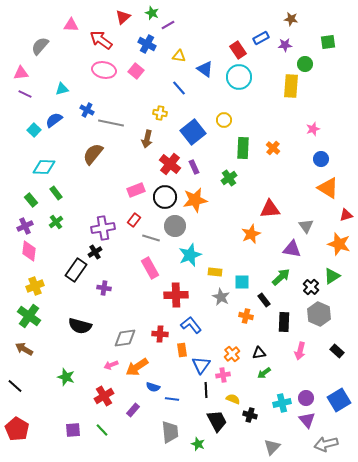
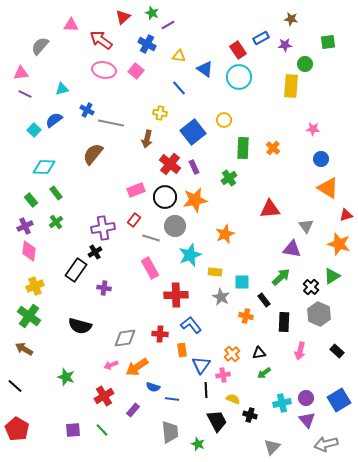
pink star at (313, 129): rotated 24 degrees clockwise
orange star at (251, 234): moved 26 px left
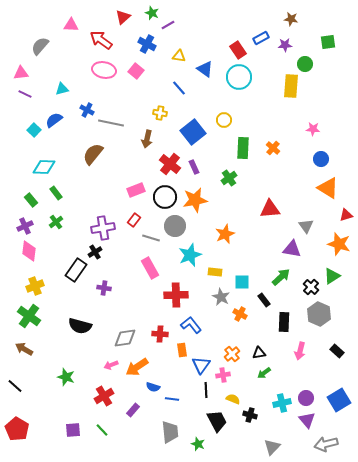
orange cross at (246, 316): moved 6 px left, 2 px up; rotated 16 degrees clockwise
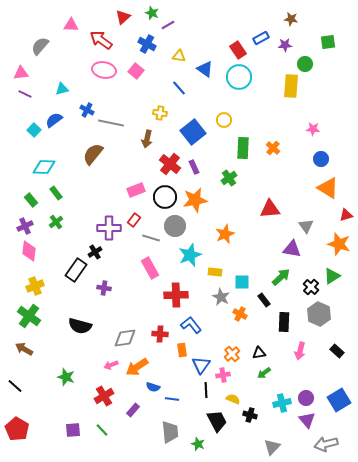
purple cross at (103, 228): moved 6 px right; rotated 10 degrees clockwise
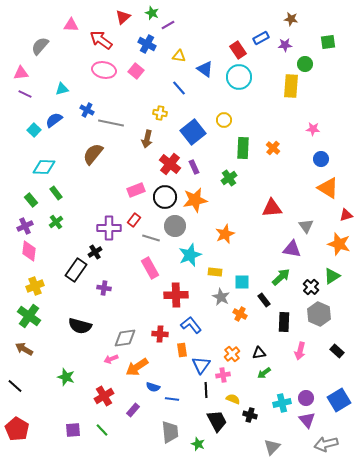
red triangle at (270, 209): moved 2 px right, 1 px up
pink arrow at (111, 365): moved 6 px up
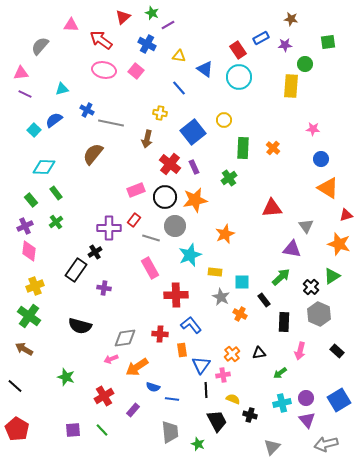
green arrow at (264, 373): moved 16 px right
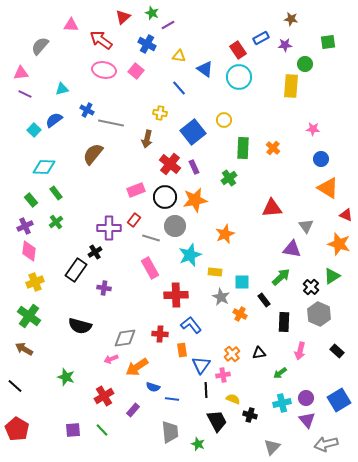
red triangle at (346, 215): rotated 40 degrees clockwise
yellow cross at (35, 286): moved 4 px up
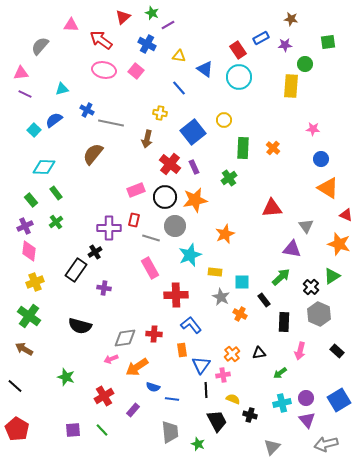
red rectangle at (134, 220): rotated 24 degrees counterclockwise
red cross at (160, 334): moved 6 px left
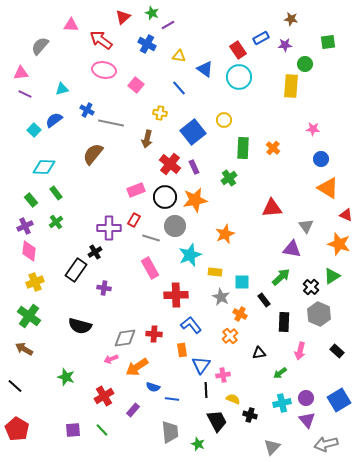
pink square at (136, 71): moved 14 px down
red rectangle at (134, 220): rotated 16 degrees clockwise
orange cross at (232, 354): moved 2 px left, 18 px up
